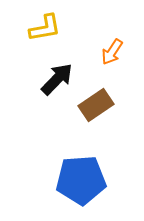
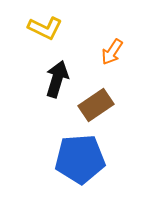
yellow L-shape: rotated 36 degrees clockwise
black arrow: rotated 27 degrees counterclockwise
blue pentagon: moved 1 px left, 21 px up
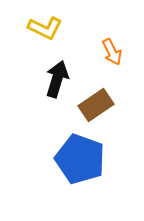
orange arrow: rotated 60 degrees counterclockwise
blue pentagon: rotated 24 degrees clockwise
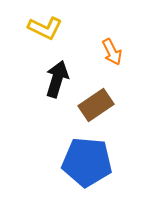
blue pentagon: moved 7 px right, 3 px down; rotated 15 degrees counterclockwise
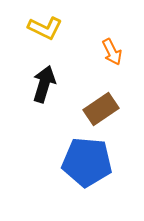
black arrow: moved 13 px left, 5 px down
brown rectangle: moved 5 px right, 4 px down
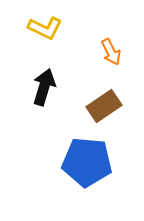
orange arrow: moved 1 px left
black arrow: moved 3 px down
brown rectangle: moved 3 px right, 3 px up
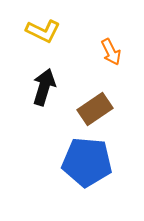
yellow L-shape: moved 2 px left, 3 px down
brown rectangle: moved 9 px left, 3 px down
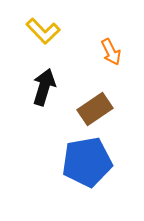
yellow L-shape: rotated 20 degrees clockwise
blue pentagon: rotated 15 degrees counterclockwise
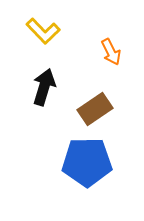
blue pentagon: rotated 9 degrees clockwise
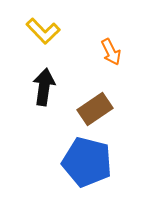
black arrow: rotated 9 degrees counterclockwise
blue pentagon: rotated 15 degrees clockwise
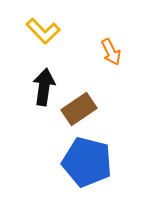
brown rectangle: moved 16 px left
